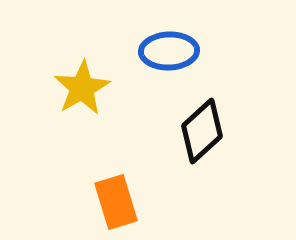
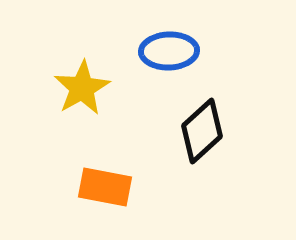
orange rectangle: moved 11 px left, 15 px up; rotated 62 degrees counterclockwise
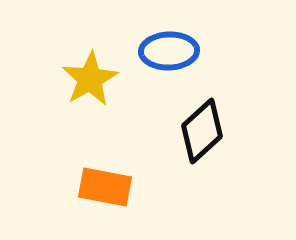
yellow star: moved 8 px right, 9 px up
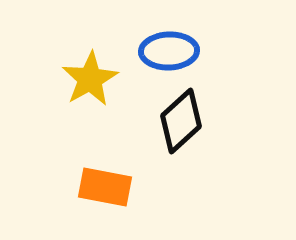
black diamond: moved 21 px left, 10 px up
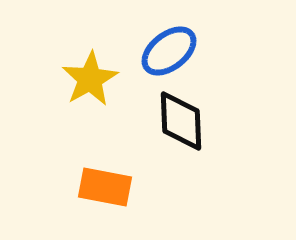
blue ellipse: rotated 36 degrees counterclockwise
black diamond: rotated 50 degrees counterclockwise
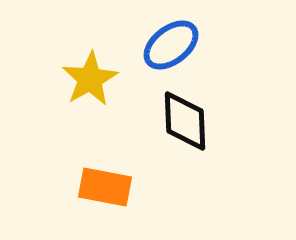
blue ellipse: moved 2 px right, 6 px up
black diamond: moved 4 px right
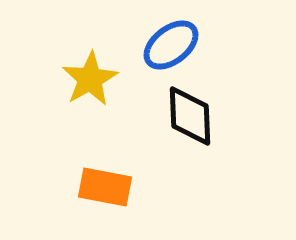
black diamond: moved 5 px right, 5 px up
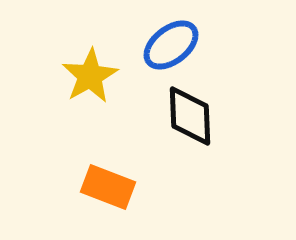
yellow star: moved 3 px up
orange rectangle: moved 3 px right; rotated 10 degrees clockwise
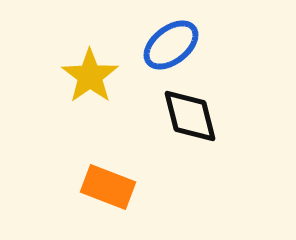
yellow star: rotated 6 degrees counterclockwise
black diamond: rotated 12 degrees counterclockwise
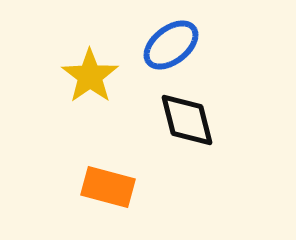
black diamond: moved 3 px left, 4 px down
orange rectangle: rotated 6 degrees counterclockwise
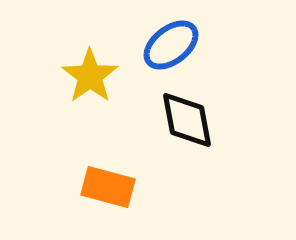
black diamond: rotated 4 degrees clockwise
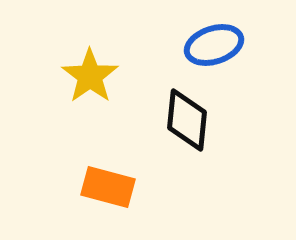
blue ellipse: moved 43 px right; rotated 20 degrees clockwise
black diamond: rotated 16 degrees clockwise
